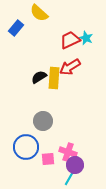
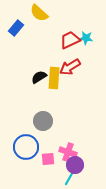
cyan star: rotated 16 degrees counterclockwise
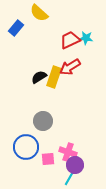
yellow rectangle: moved 1 px up; rotated 15 degrees clockwise
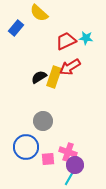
red trapezoid: moved 4 px left, 1 px down
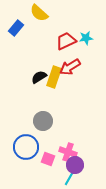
cyan star: rotated 16 degrees counterclockwise
pink square: rotated 24 degrees clockwise
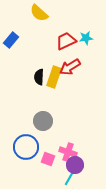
blue rectangle: moved 5 px left, 12 px down
black semicircle: rotated 56 degrees counterclockwise
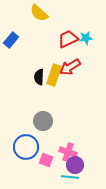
red trapezoid: moved 2 px right, 2 px up
yellow rectangle: moved 2 px up
pink square: moved 2 px left, 1 px down
cyan line: rotated 66 degrees clockwise
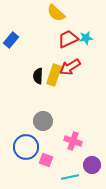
yellow semicircle: moved 17 px right
black semicircle: moved 1 px left, 1 px up
pink cross: moved 5 px right, 11 px up
purple circle: moved 17 px right
cyan line: rotated 18 degrees counterclockwise
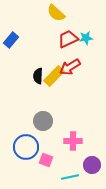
yellow rectangle: moved 1 px down; rotated 25 degrees clockwise
pink cross: rotated 18 degrees counterclockwise
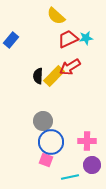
yellow semicircle: moved 3 px down
pink cross: moved 14 px right
blue circle: moved 25 px right, 5 px up
